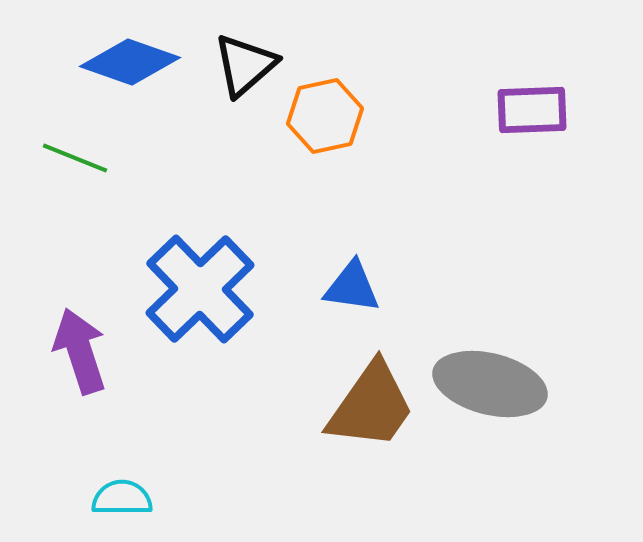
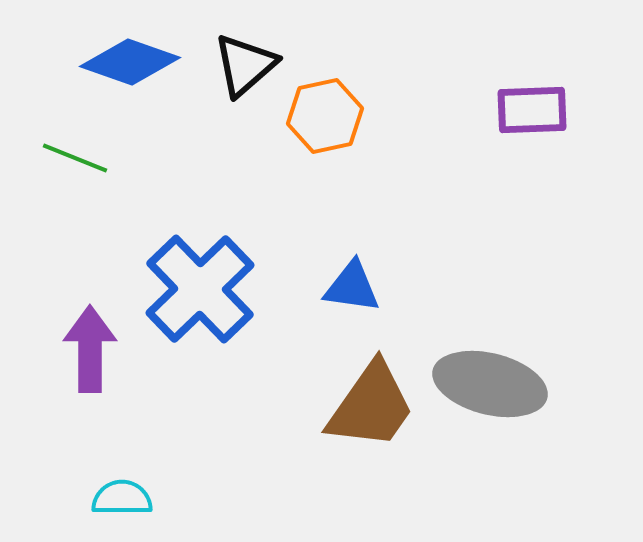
purple arrow: moved 10 px right, 2 px up; rotated 18 degrees clockwise
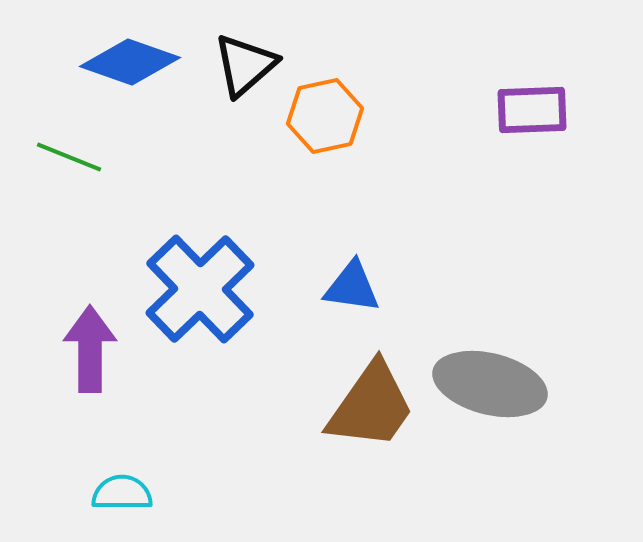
green line: moved 6 px left, 1 px up
cyan semicircle: moved 5 px up
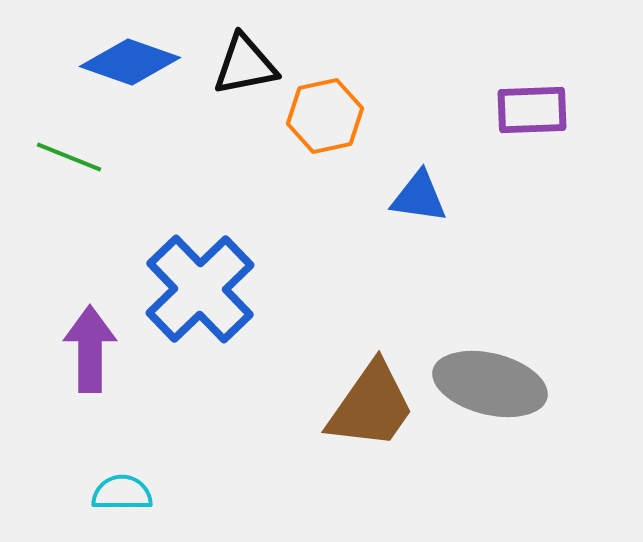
black triangle: rotated 30 degrees clockwise
blue triangle: moved 67 px right, 90 px up
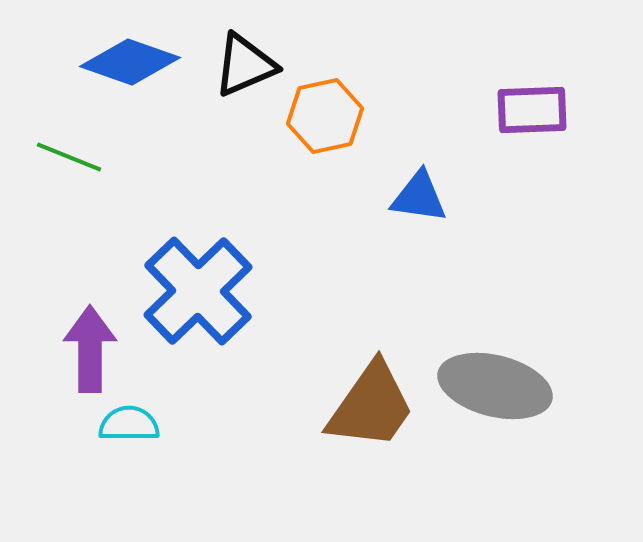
black triangle: rotated 12 degrees counterclockwise
blue cross: moved 2 px left, 2 px down
gray ellipse: moved 5 px right, 2 px down
cyan semicircle: moved 7 px right, 69 px up
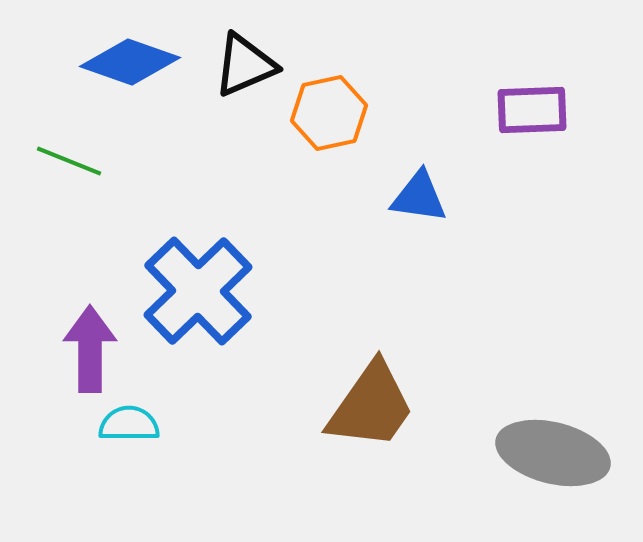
orange hexagon: moved 4 px right, 3 px up
green line: moved 4 px down
gray ellipse: moved 58 px right, 67 px down
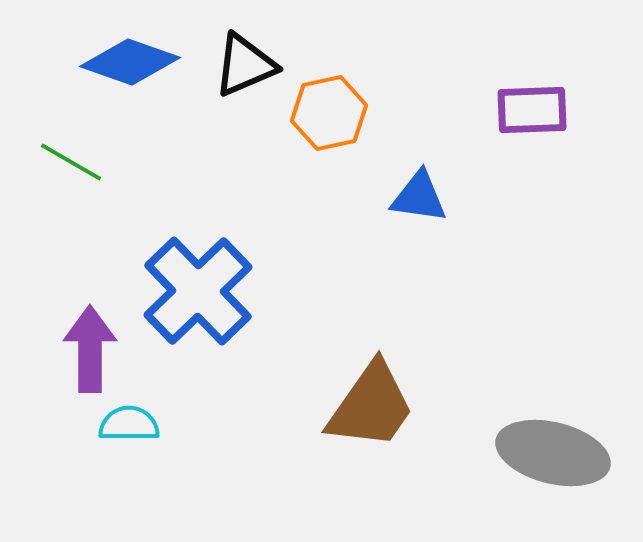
green line: moved 2 px right, 1 px down; rotated 8 degrees clockwise
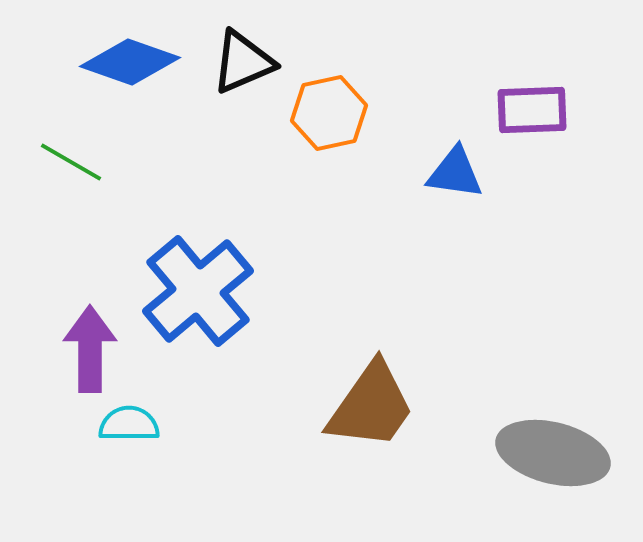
black triangle: moved 2 px left, 3 px up
blue triangle: moved 36 px right, 24 px up
blue cross: rotated 4 degrees clockwise
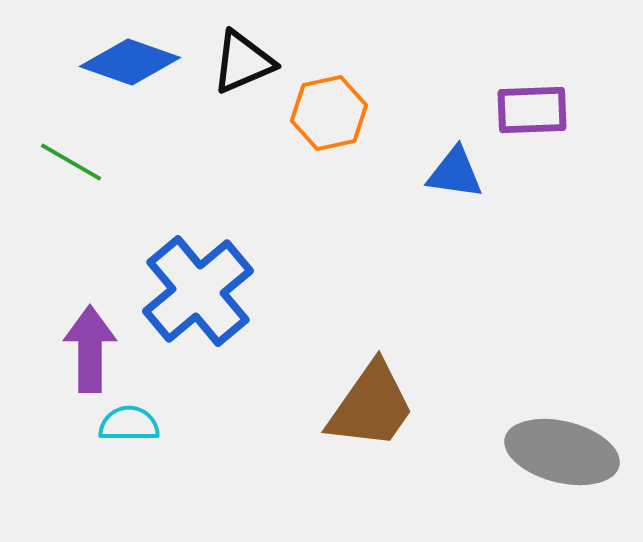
gray ellipse: moved 9 px right, 1 px up
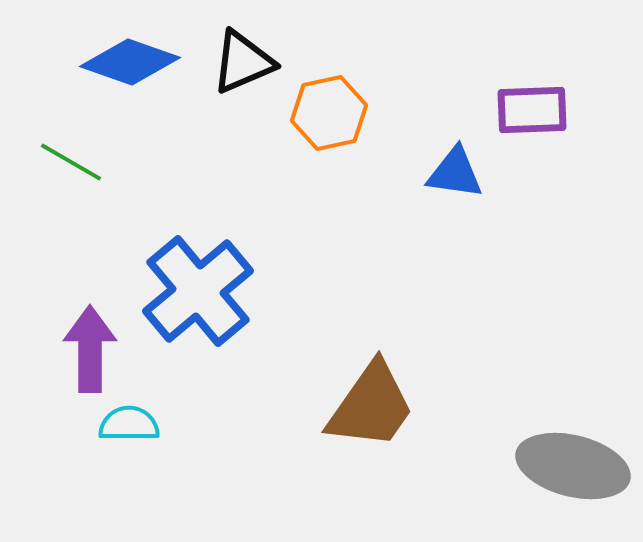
gray ellipse: moved 11 px right, 14 px down
